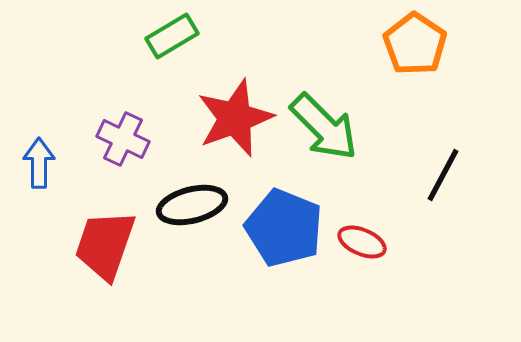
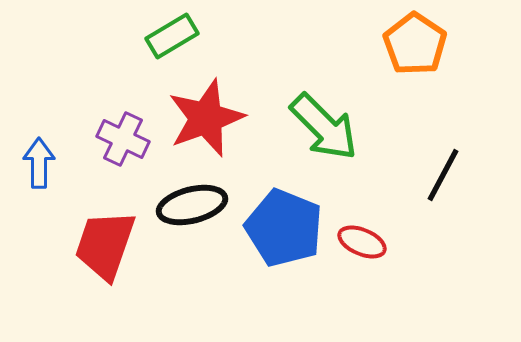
red star: moved 29 px left
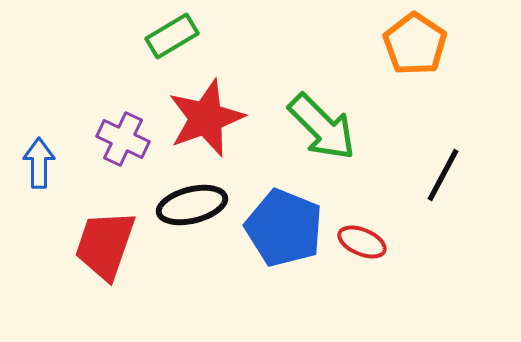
green arrow: moved 2 px left
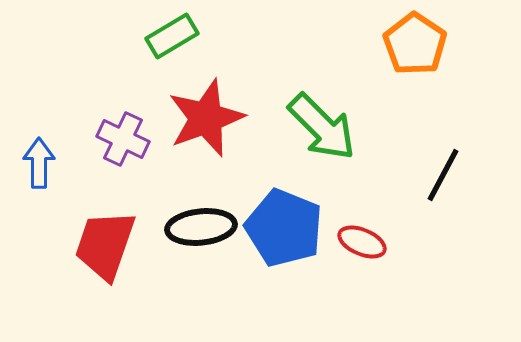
black ellipse: moved 9 px right, 22 px down; rotated 8 degrees clockwise
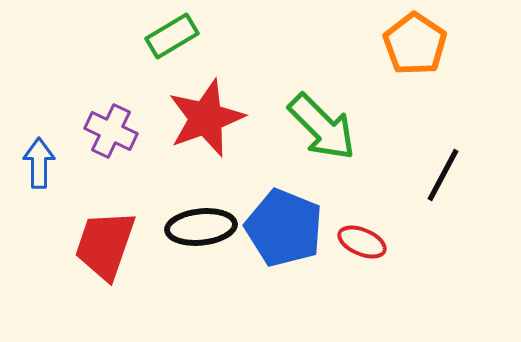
purple cross: moved 12 px left, 8 px up
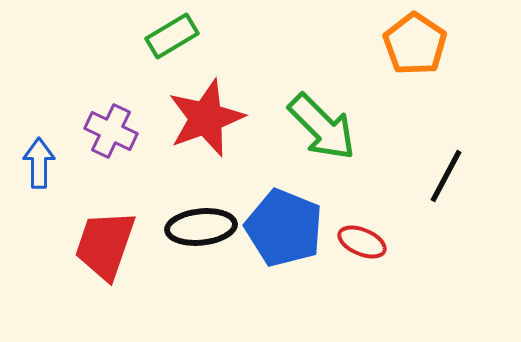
black line: moved 3 px right, 1 px down
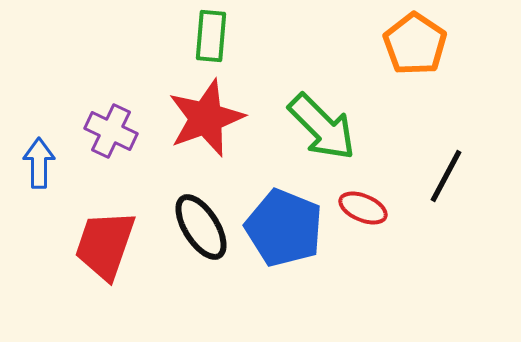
green rectangle: moved 39 px right; rotated 54 degrees counterclockwise
black ellipse: rotated 64 degrees clockwise
red ellipse: moved 1 px right, 34 px up
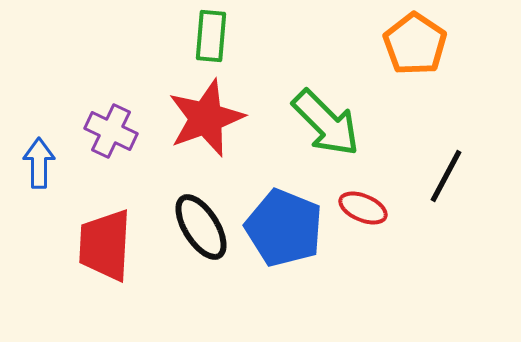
green arrow: moved 4 px right, 4 px up
red trapezoid: rotated 16 degrees counterclockwise
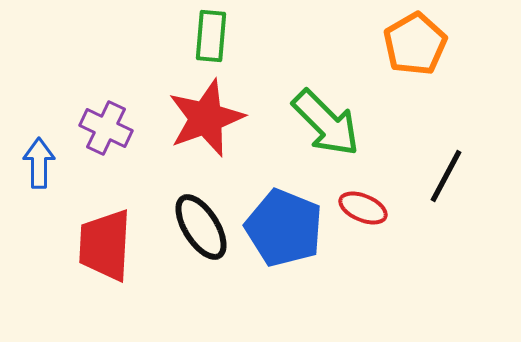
orange pentagon: rotated 8 degrees clockwise
purple cross: moved 5 px left, 3 px up
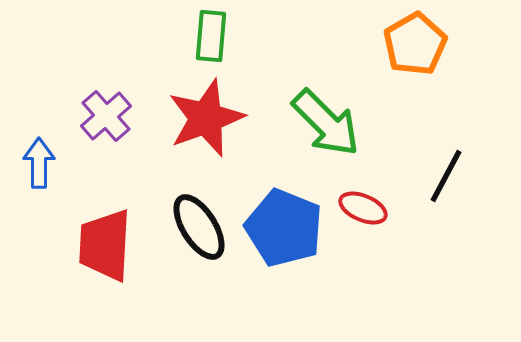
purple cross: moved 12 px up; rotated 24 degrees clockwise
black ellipse: moved 2 px left
